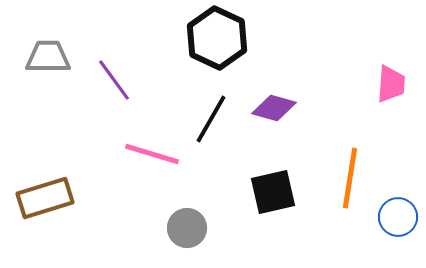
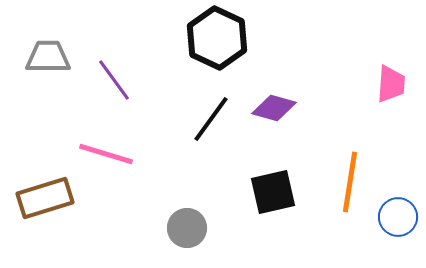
black line: rotated 6 degrees clockwise
pink line: moved 46 px left
orange line: moved 4 px down
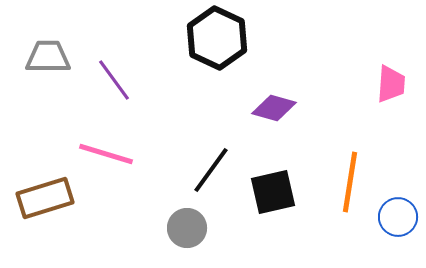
black line: moved 51 px down
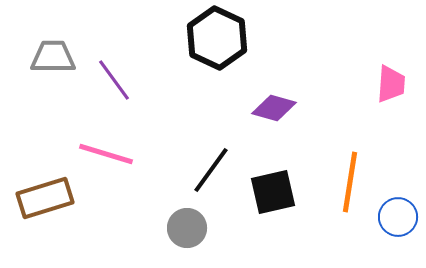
gray trapezoid: moved 5 px right
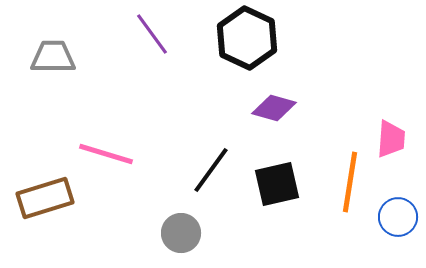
black hexagon: moved 30 px right
purple line: moved 38 px right, 46 px up
pink trapezoid: moved 55 px down
black square: moved 4 px right, 8 px up
gray circle: moved 6 px left, 5 px down
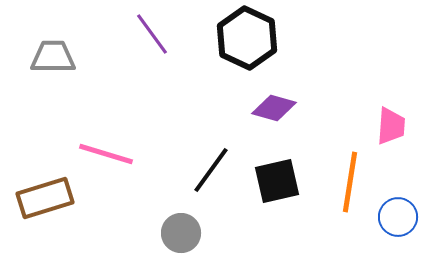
pink trapezoid: moved 13 px up
black square: moved 3 px up
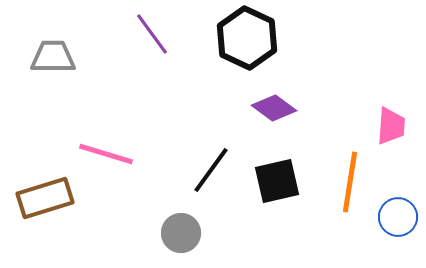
purple diamond: rotated 21 degrees clockwise
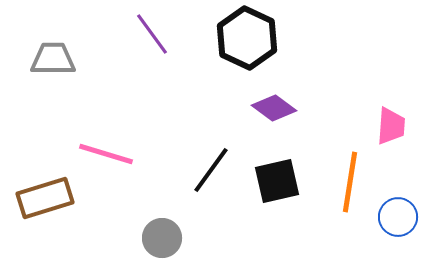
gray trapezoid: moved 2 px down
gray circle: moved 19 px left, 5 px down
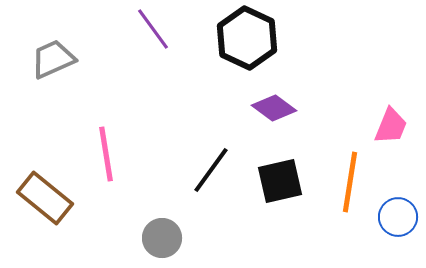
purple line: moved 1 px right, 5 px up
gray trapezoid: rotated 24 degrees counterclockwise
pink trapezoid: rotated 18 degrees clockwise
pink line: rotated 64 degrees clockwise
black square: moved 3 px right
brown rectangle: rotated 56 degrees clockwise
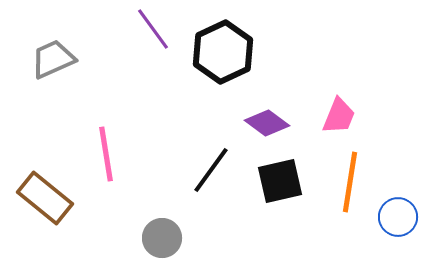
black hexagon: moved 24 px left, 14 px down; rotated 10 degrees clockwise
purple diamond: moved 7 px left, 15 px down
pink trapezoid: moved 52 px left, 10 px up
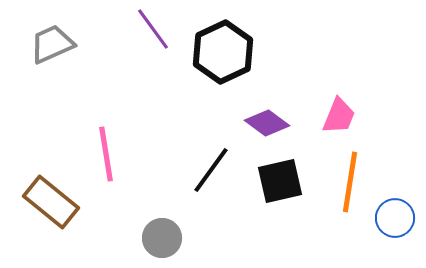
gray trapezoid: moved 1 px left, 15 px up
brown rectangle: moved 6 px right, 4 px down
blue circle: moved 3 px left, 1 px down
